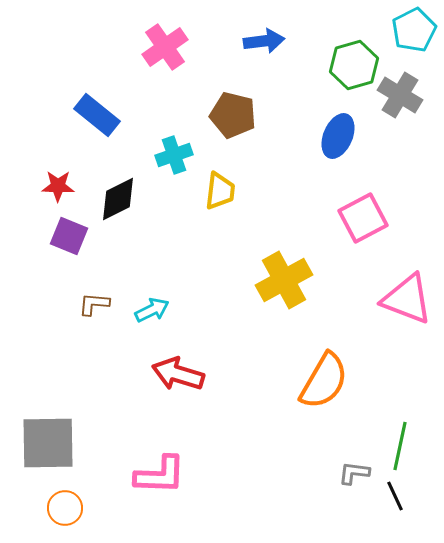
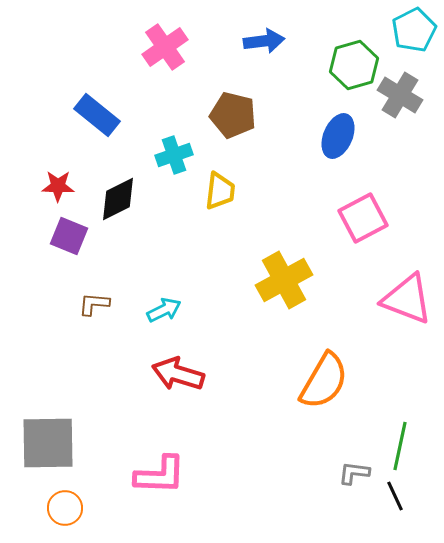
cyan arrow: moved 12 px right
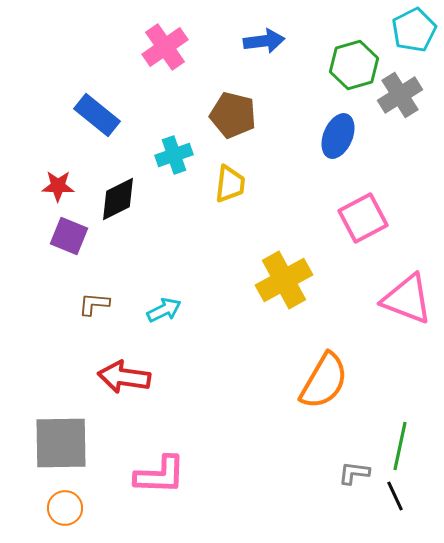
gray cross: rotated 27 degrees clockwise
yellow trapezoid: moved 10 px right, 7 px up
red arrow: moved 54 px left, 3 px down; rotated 9 degrees counterclockwise
gray square: moved 13 px right
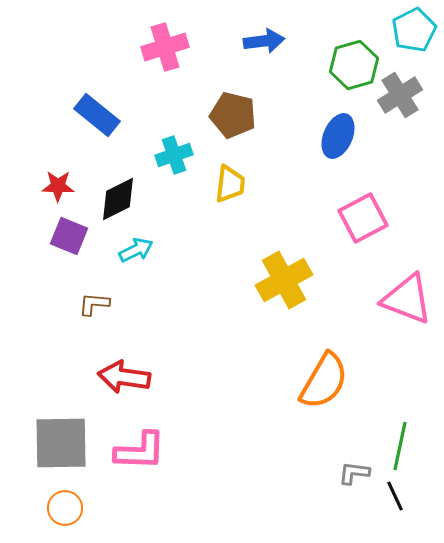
pink cross: rotated 18 degrees clockwise
cyan arrow: moved 28 px left, 60 px up
pink L-shape: moved 20 px left, 24 px up
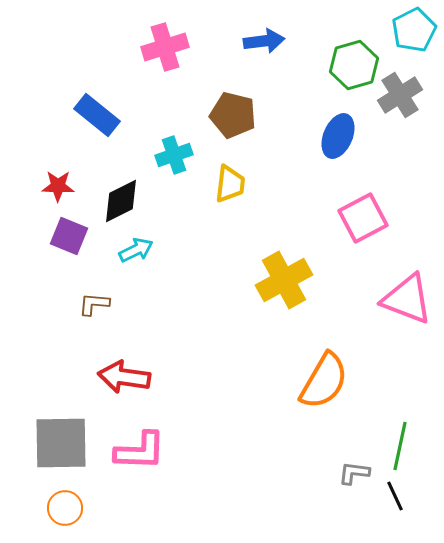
black diamond: moved 3 px right, 2 px down
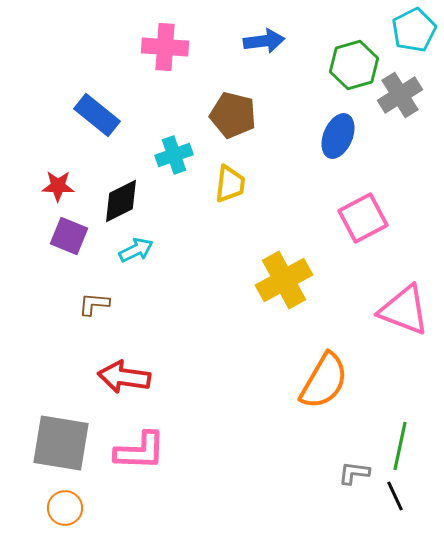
pink cross: rotated 21 degrees clockwise
pink triangle: moved 3 px left, 11 px down
gray square: rotated 10 degrees clockwise
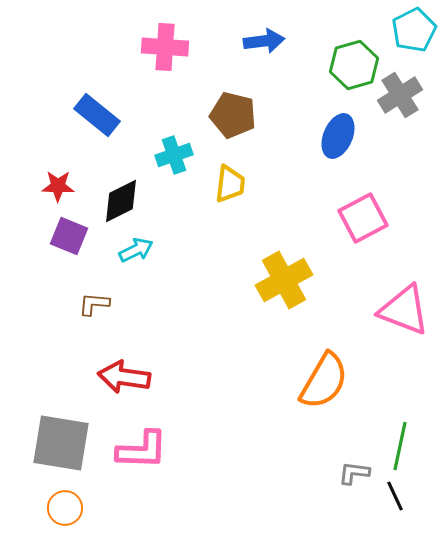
pink L-shape: moved 2 px right, 1 px up
